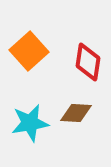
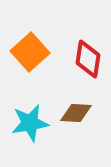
orange square: moved 1 px right, 1 px down
red diamond: moved 3 px up
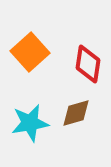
red diamond: moved 5 px down
brown diamond: rotated 20 degrees counterclockwise
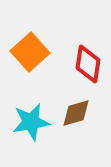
cyan star: moved 1 px right, 1 px up
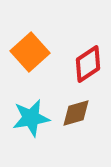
red diamond: rotated 48 degrees clockwise
cyan star: moved 4 px up
